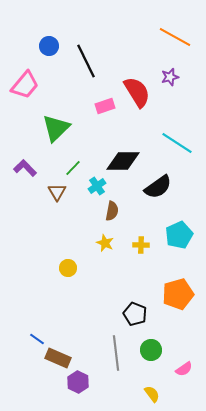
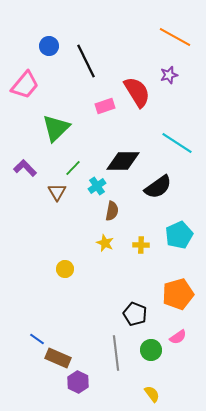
purple star: moved 1 px left, 2 px up
yellow circle: moved 3 px left, 1 px down
pink semicircle: moved 6 px left, 32 px up
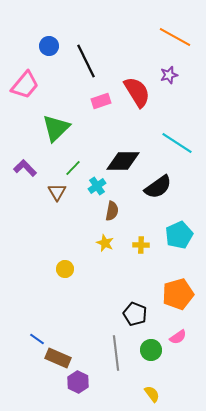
pink rectangle: moved 4 px left, 5 px up
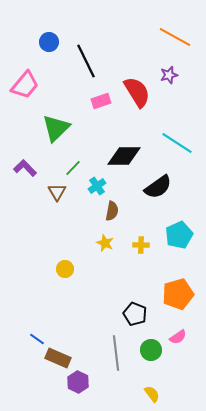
blue circle: moved 4 px up
black diamond: moved 1 px right, 5 px up
